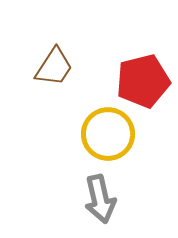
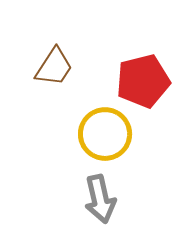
yellow circle: moved 3 px left
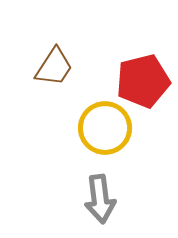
yellow circle: moved 6 px up
gray arrow: rotated 6 degrees clockwise
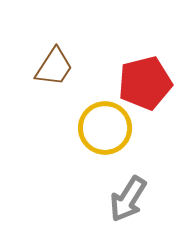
red pentagon: moved 2 px right, 2 px down
gray arrow: moved 28 px right; rotated 39 degrees clockwise
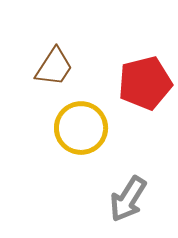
yellow circle: moved 24 px left
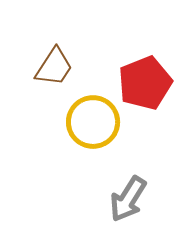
red pentagon: rotated 8 degrees counterclockwise
yellow circle: moved 12 px right, 6 px up
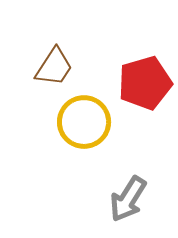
red pentagon: rotated 6 degrees clockwise
yellow circle: moved 9 px left
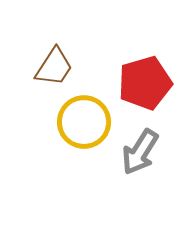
gray arrow: moved 12 px right, 47 px up
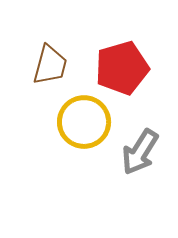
brown trapezoid: moved 4 px left, 2 px up; rotated 18 degrees counterclockwise
red pentagon: moved 23 px left, 15 px up
